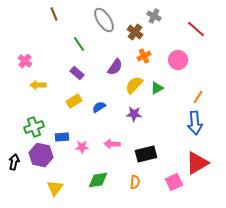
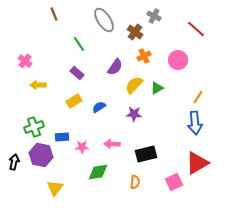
green diamond: moved 8 px up
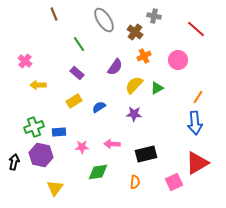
gray cross: rotated 16 degrees counterclockwise
blue rectangle: moved 3 px left, 5 px up
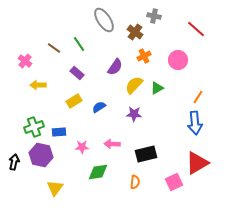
brown line: moved 34 px down; rotated 32 degrees counterclockwise
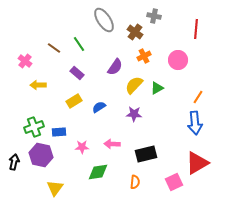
red line: rotated 54 degrees clockwise
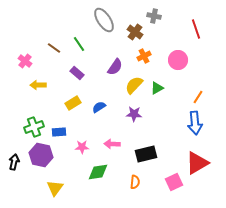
red line: rotated 24 degrees counterclockwise
yellow rectangle: moved 1 px left, 2 px down
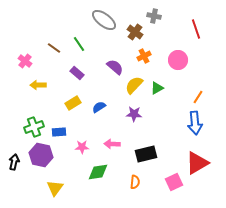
gray ellipse: rotated 20 degrees counterclockwise
purple semicircle: rotated 84 degrees counterclockwise
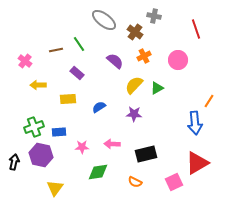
brown line: moved 2 px right, 2 px down; rotated 48 degrees counterclockwise
purple semicircle: moved 6 px up
orange line: moved 11 px right, 4 px down
yellow rectangle: moved 5 px left, 4 px up; rotated 28 degrees clockwise
orange semicircle: rotated 112 degrees clockwise
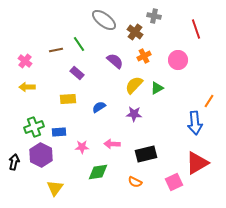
yellow arrow: moved 11 px left, 2 px down
purple hexagon: rotated 15 degrees clockwise
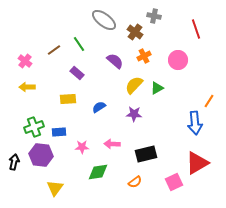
brown line: moved 2 px left; rotated 24 degrees counterclockwise
purple hexagon: rotated 20 degrees counterclockwise
orange semicircle: rotated 64 degrees counterclockwise
